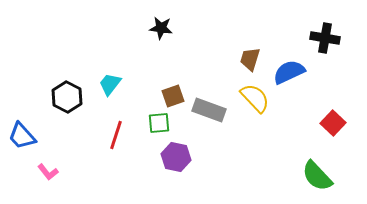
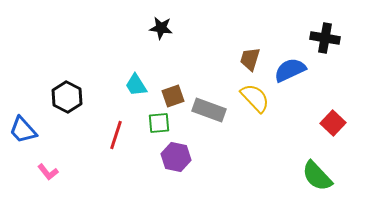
blue semicircle: moved 1 px right, 2 px up
cyan trapezoid: moved 26 px right, 1 px down; rotated 70 degrees counterclockwise
blue trapezoid: moved 1 px right, 6 px up
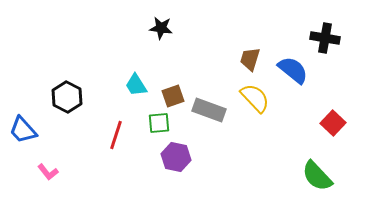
blue semicircle: moved 3 px right; rotated 64 degrees clockwise
